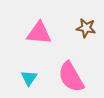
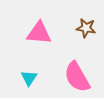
pink semicircle: moved 6 px right
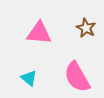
brown star: rotated 18 degrees clockwise
cyan triangle: rotated 24 degrees counterclockwise
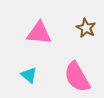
cyan triangle: moved 3 px up
